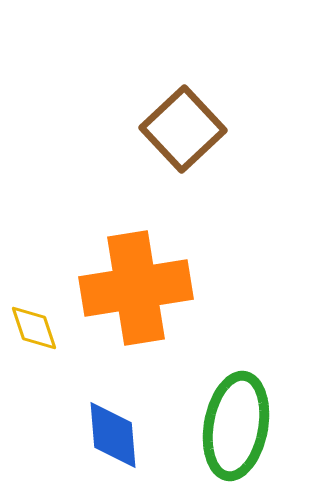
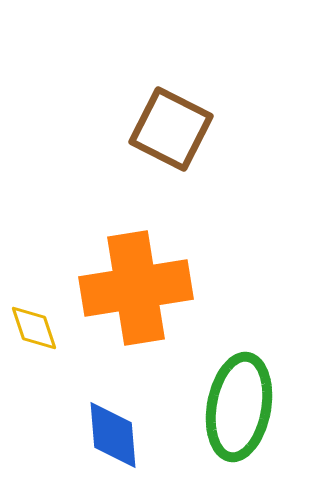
brown square: moved 12 px left; rotated 20 degrees counterclockwise
green ellipse: moved 3 px right, 19 px up
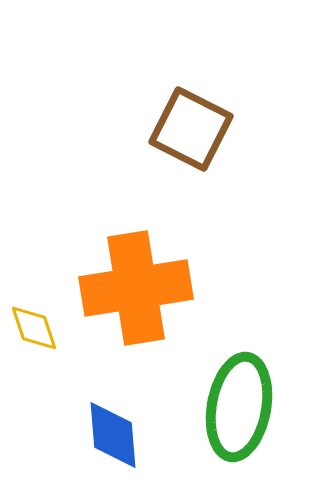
brown square: moved 20 px right
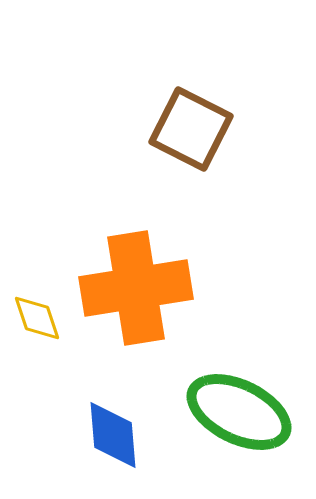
yellow diamond: moved 3 px right, 10 px up
green ellipse: moved 5 px down; rotated 74 degrees counterclockwise
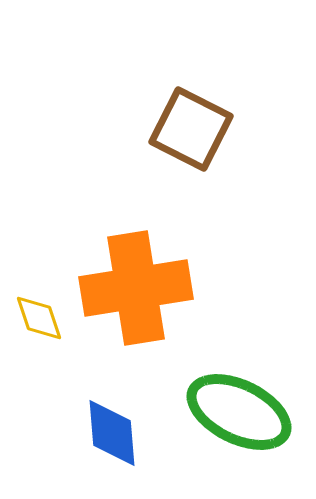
yellow diamond: moved 2 px right
blue diamond: moved 1 px left, 2 px up
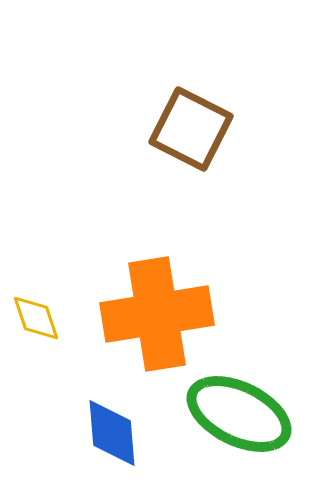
orange cross: moved 21 px right, 26 px down
yellow diamond: moved 3 px left
green ellipse: moved 2 px down
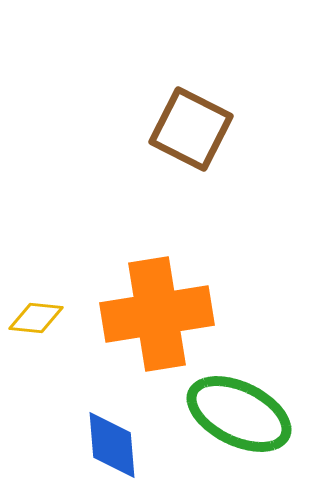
yellow diamond: rotated 66 degrees counterclockwise
blue diamond: moved 12 px down
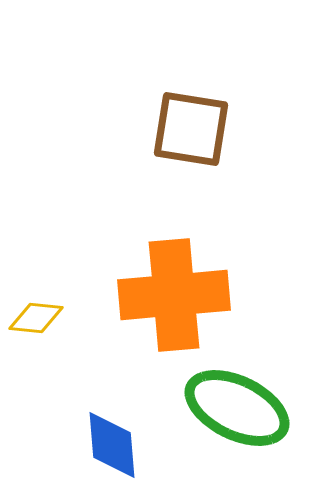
brown square: rotated 18 degrees counterclockwise
orange cross: moved 17 px right, 19 px up; rotated 4 degrees clockwise
green ellipse: moved 2 px left, 6 px up
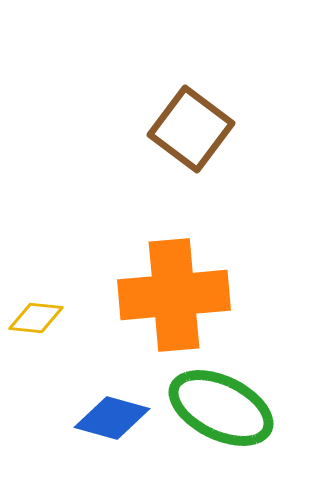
brown square: rotated 28 degrees clockwise
green ellipse: moved 16 px left
blue diamond: moved 27 px up; rotated 70 degrees counterclockwise
